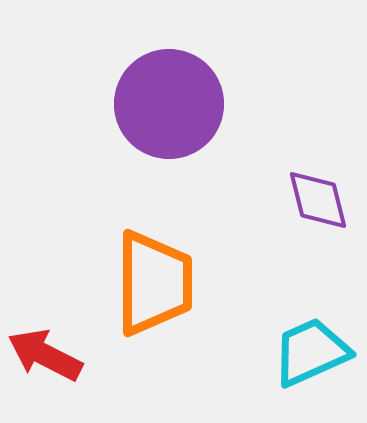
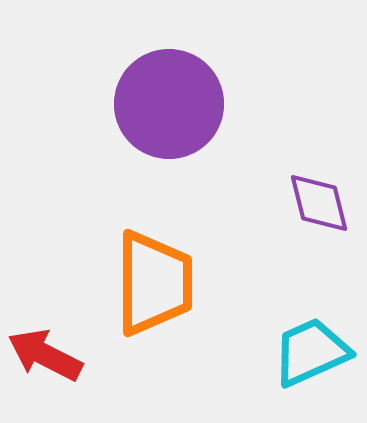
purple diamond: moved 1 px right, 3 px down
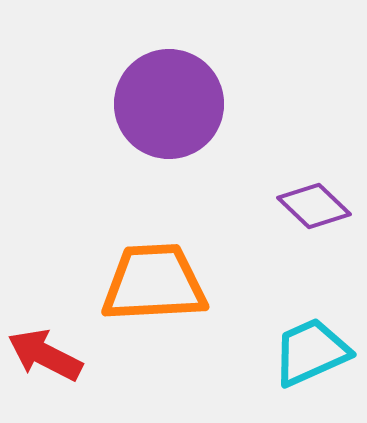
purple diamond: moved 5 px left, 3 px down; rotated 32 degrees counterclockwise
orange trapezoid: rotated 93 degrees counterclockwise
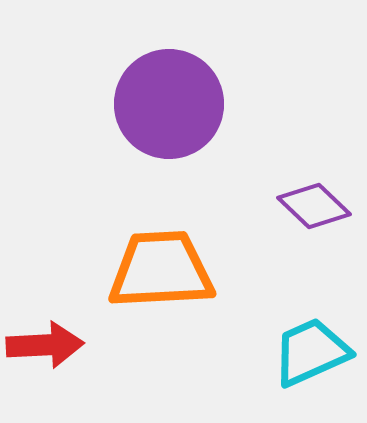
orange trapezoid: moved 7 px right, 13 px up
red arrow: moved 10 px up; rotated 150 degrees clockwise
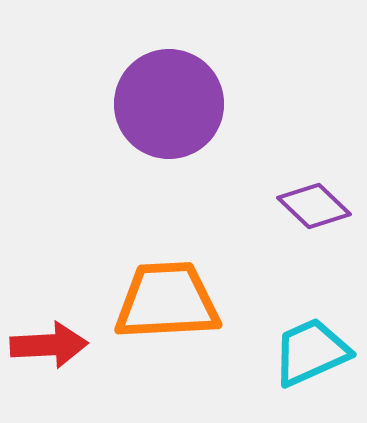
orange trapezoid: moved 6 px right, 31 px down
red arrow: moved 4 px right
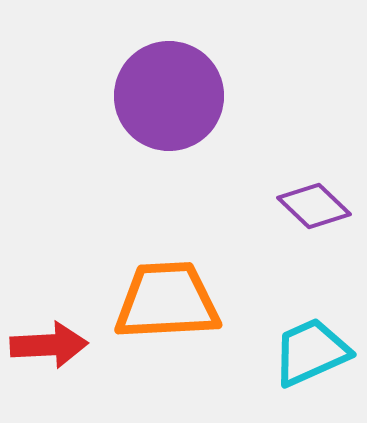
purple circle: moved 8 px up
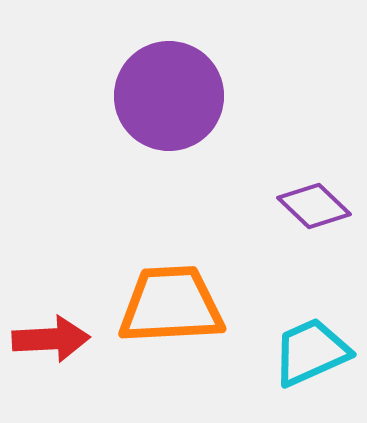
orange trapezoid: moved 4 px right, 4 px down
red arrow: moved 2 px right, 6 px up
